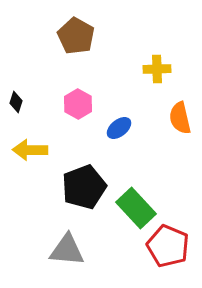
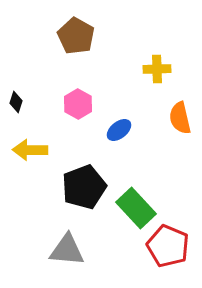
blue ellipse: moved 2 px down
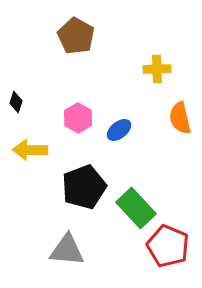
pink hexagon: moved 14 px down
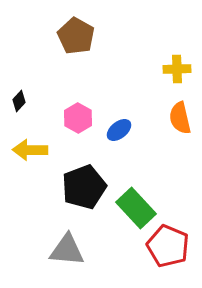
yellow cross: moved 20 px right
black diamond: moved 3 px right, 1 px up; rotated 25 degrees clockwise
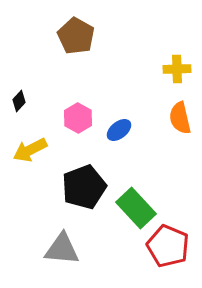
yellow arrow: rotated 28 degrees counterclockwise
gray triangle: moved 5 px left, 1 px up
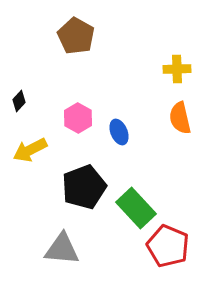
blue ellipse: moved 2 px down; rotated 75 degrees counterclockwise
